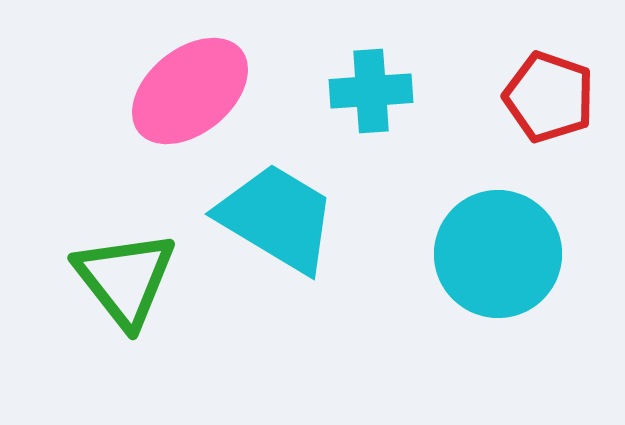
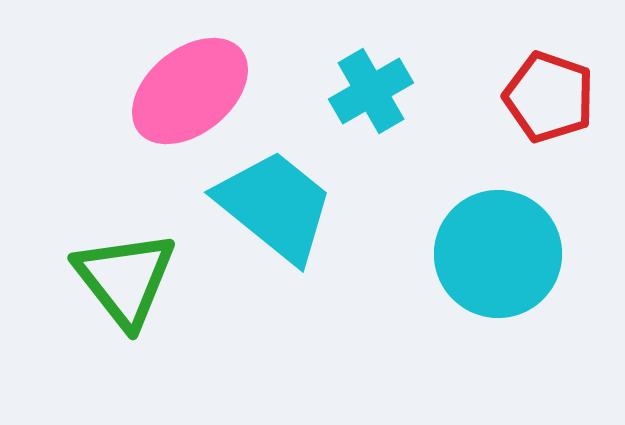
cyan cross: rotated 26 degrees counterclockwise
cyan trapezoid: moved 2 px left, 12 px up; rotated 8 degrees clockwise
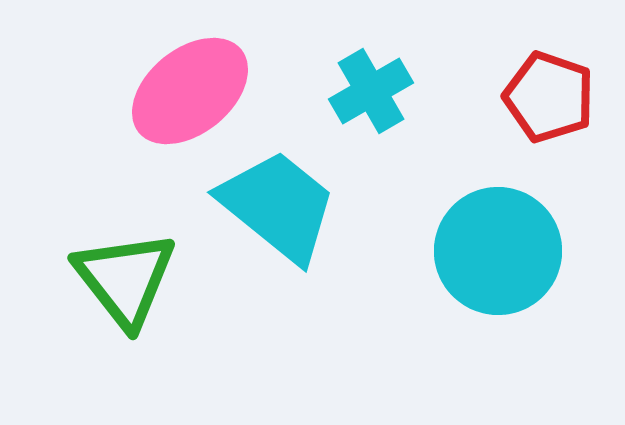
cyan trapezoid: moved 3 px right
cyan circle: moved 3 px up
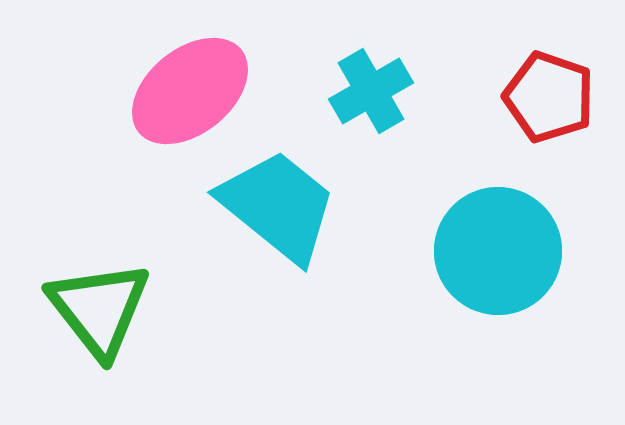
green triangle: moved 26 px left, 30 px down
